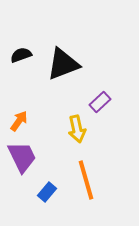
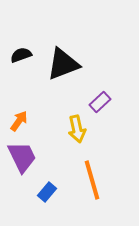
orange line: moved 6 px right
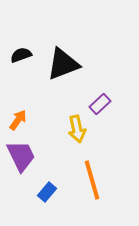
purple rectangle: moved 2 px down
orange arrow: moved 1 px left, 1 px up
purple trapezoid: moved 1 px left, 1 px up
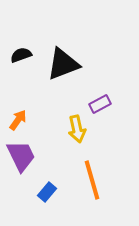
purple rectangle: rotated 15 degrees clockwise
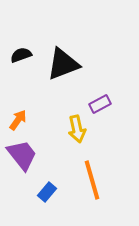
purple trapezoid: moved 1 px right, 1 px up; rotated 12 degrees counterclockwise
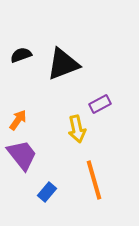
orange line: moved 2 px right
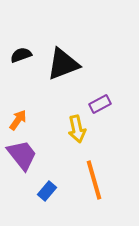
blue rectangle: moved 1 px up
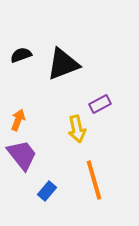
orange arrow: rotated 15 degrees counterclockwise
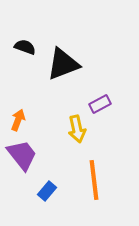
black semicircle: moved 4 px right, 8 px up; rotated 40 degrees clockwise
orange line: rotated 9 degrees clockwise
